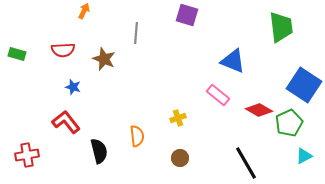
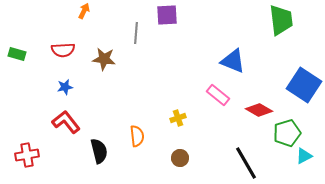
purple square: moved 20 px left; rotated 20 degrees counterclockwise
green trapezoid: moved 7 px up
brown star: rotated 15 degrees counterclockwise
blue star: moved 8 px left; rotated 28 degrees counterclockwise
green pentagon: moved 2 px left, 10 px down; rotated 8 degrees clockwise
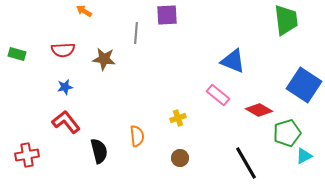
orange arrow: rotated 84 degrees counterclockwise
green trapezoid: moved 5 px right
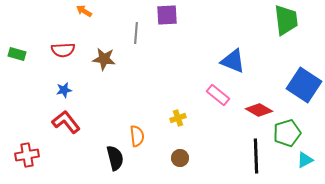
blue star: moved 1 px left, 3 px down
black semicircle: moved 16 px right, 7 px down
cyan triangle: moved 1 px right, 4 px down
black line: moved 10 px right, 7 px up; rotated 28 degrees clockwise
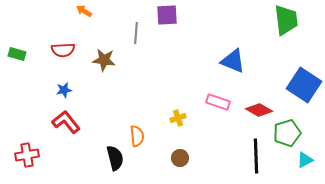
brown star: moved 1 px down
pink rectangle: moved 7 px down; rotated 20 degrees counterclockwise
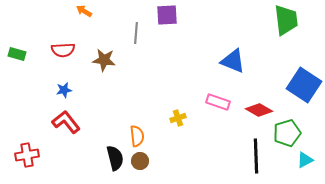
brown circle: moved 40 px left, 3 px down
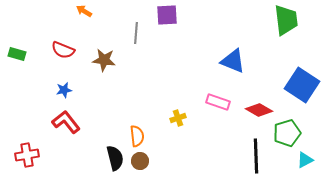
red semicircle: rotated 25 degrees clockwise
blue square: moved 2 px left
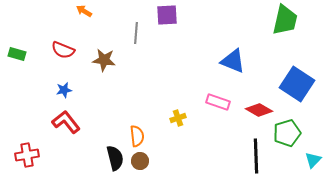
green trapezoid: moved 1 px left; rotated 20 degrees clockwise
blue square: moved 5 px left, 1 px up
cyan triangle: moved 8 px right; rotated 18 degrees counterclockwise
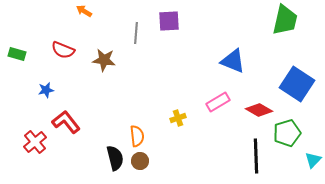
purple square: moved 2 px right, 6 px down
blue star: moved 18 px left
pink rectangle: rotated 50 degrees counterclockwise
red cross: moved 8 px right, 13 px up; rotated 30 degrees counterclockwise
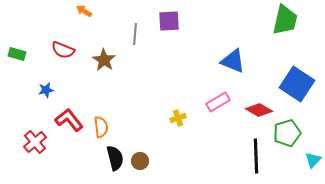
gray line: moved 1 px left, 1 px down
brown star: rotated 25 degrees clockwise
red L-shape: moved 3 px right, 2 px up
orange semicircle: moved 36 px left, 9 px up
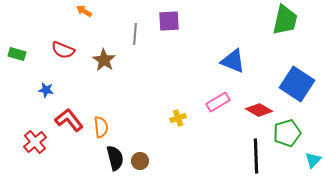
blue star: rotated 21 degrees clockwise
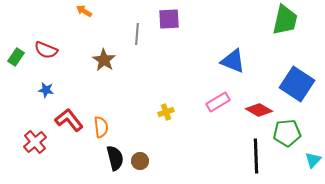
purple square: moved 2 px up
gray line: moved 2 px right
red semicircle: moved 17 px left
green rectangle: moved 1 px left, 3 px down; rotated 72 degrees counterclockwise
yellow cross: moved 12 px left, 6 px up
green pentagon: rotated 12 degrees clockwise
